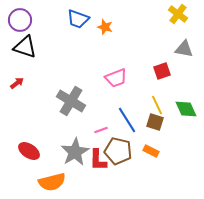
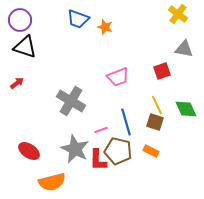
pink trapezoid: moved 2 px right, 1 px up
blue line: moved 1 px left, 2 px down; rotated 16 degrees clockwise
gray star: moved 3 px up; rotated 16 degrees counterclockwise
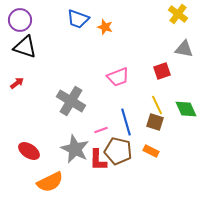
orange semicircle: moved 2 px left; rotated 12 degrees counterclockwise
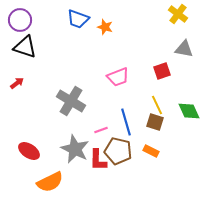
green diamond: moved 3 px right, 2 px down
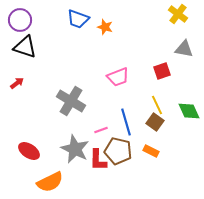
brown square: rotated 18 degrees clockwise
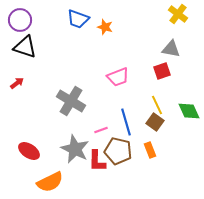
gray triangle: moved 13 px left
orange rectangle: moved 1 px left, 1 px up; rotated 42 degrees clockwise
red L-shape: moved 1 px left, 1 px down
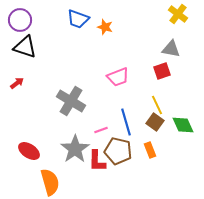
green diamond: moved 6 px left, 14 px down
gray star: rotated 12 degrees clockwise
orange semicircle: rotated 80 degrees counterclockwise
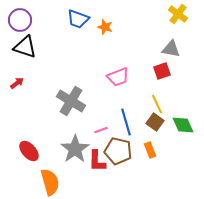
yellow line: moved 1 px up
red ellipse: rotated 15 degrees clockwise
